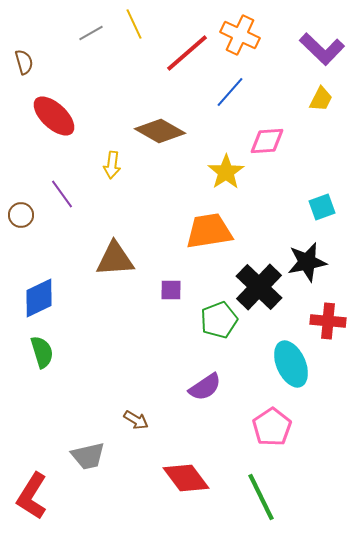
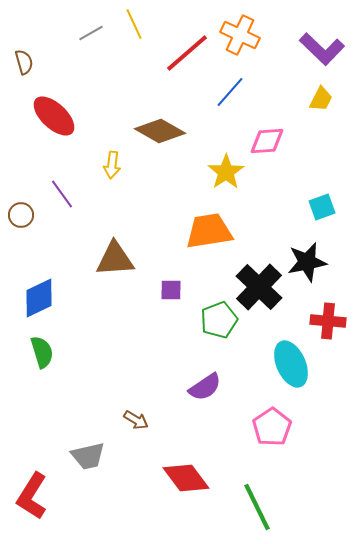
green line: moved 4 px left, 10 px down
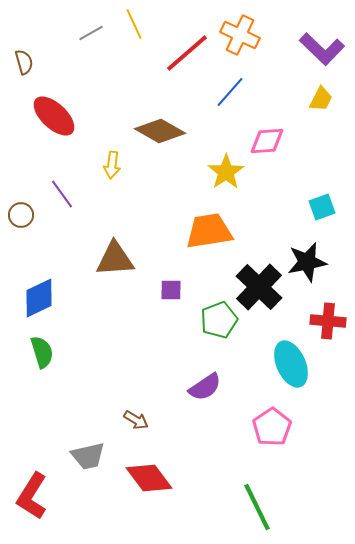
red diamond: moved 37 px left
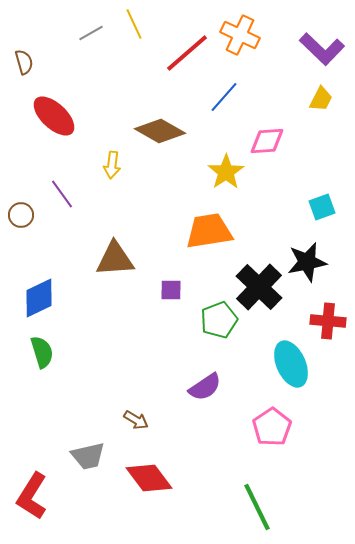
blue line: moved 6 px left, 5 px down
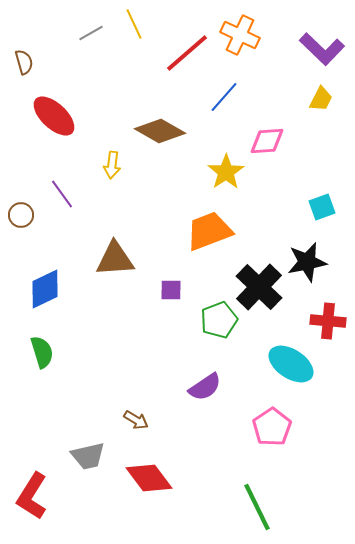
orange trapezoid: rotated 12 degrees counterclockwise
blue diamond: moved 6 px right, 9 px up
cyan ellipse: rotated 33 degrees counterclockwise
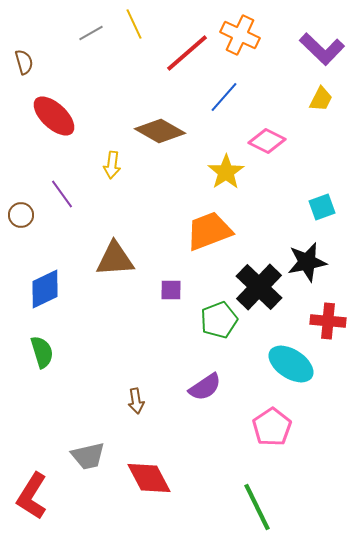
pink diamond: rotated 30 degrees clockwise
brown arrow: moved 19 px up; rotated 50 degrees clockwise
red diamond: rotated 9 degrees clockwise
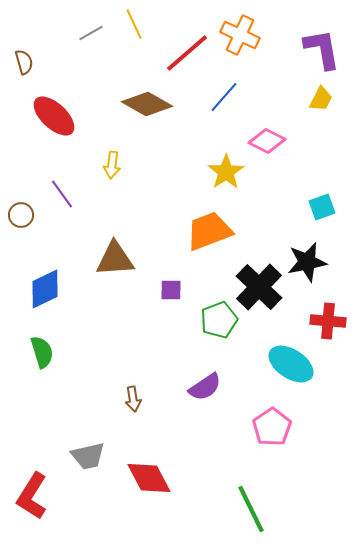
purple L-shape: rotated 144 degrees counterclockwise
brown diamond: moved 13 px left, 27 px up
brown arrow: moved 3 px left, 2 px up
green line: moved 6 px left, 2 px down
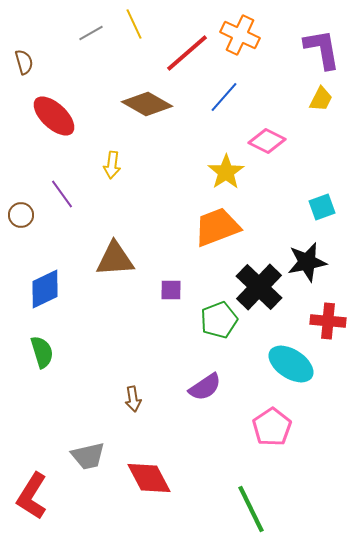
orange trapezoid: moved 8 px right, 4 px up
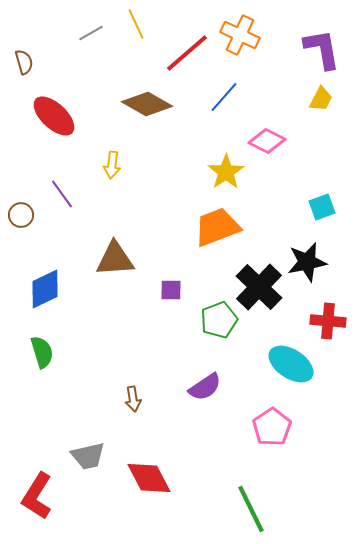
yellow line: moved 2 px right
red L-shape: moved 5 px right
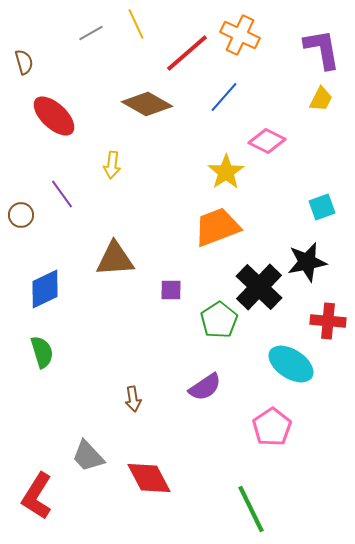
green pentagon: rotated 12 degrees counterclockwise
gray trapezoid: rotated 60 degrees clockwise
